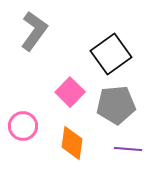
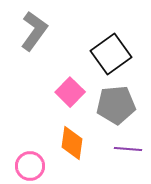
pink circle: moved 7 px right, 40 px down
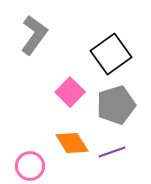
gray L-shape: moved 4 px down
gray pentagon: rotated 12 degrees counterclockwise
orange diamond: rotated 40 degrees counterclockwise
purple line: moved 16 px left, 3 px down; rotated 24 degrees counterclockwise
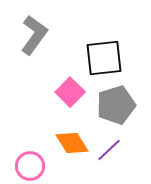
black square: moved 7 px left, 4 px down; rotated 30 degrees clockwise
purple line: moved 3 px left, 2 px up; rotated 24 degrees counterclockwise
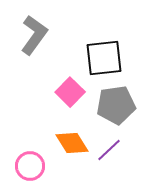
gray pentagon: rotated 9 degrees clockwise
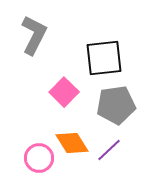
gray L-shape: rotated 9 degrees counterclockwise
pink square: moved 6 px left
pink circle: moved 9 px right, 8 px up
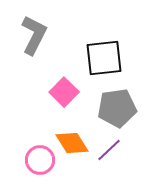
gray pentagon: moved 1 px right, 3 px down
pink circle: moved 1 px right, 2 px down
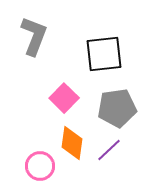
gray L-shape: moved 1 px down; rotated 6 degrees counterclockwise
black square: moved 4 px up
pink square: moved 6 px down
orange diamond: rotated 40 degrees clockwise
pink circle: moved 6 px down
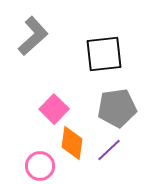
gray L-shape: moved 1 px left; rotated 27 degrees clockwise
pink square: moved 10 px left, 11 px down
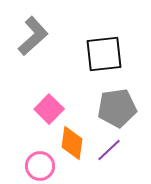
pink square: moved 5 px left
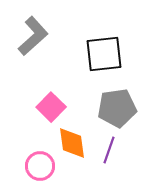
pink square: moved 2 px right, 2 px up
orange diamond: rotated 16 degrees counterclockwise
purple line: rotated 28 degrees counterclockwise
